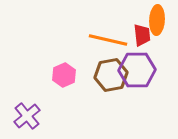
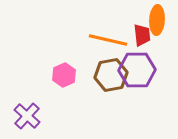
purple cross: rotated 8 degrees counterclockwise
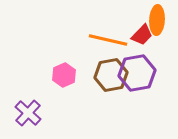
red trapezoid: rotated 50 degrees clockwise
purple hexagon: moved 3 px down; rotated 9 degrees counterclockwise
purple cross: moved 1 px right, 3 px up
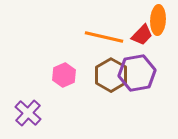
orange ellipse: moved 1 px right
orange line: moved 4 px left, 3 px up
brown hexagon: rotated 20 degrees counterclockwise
